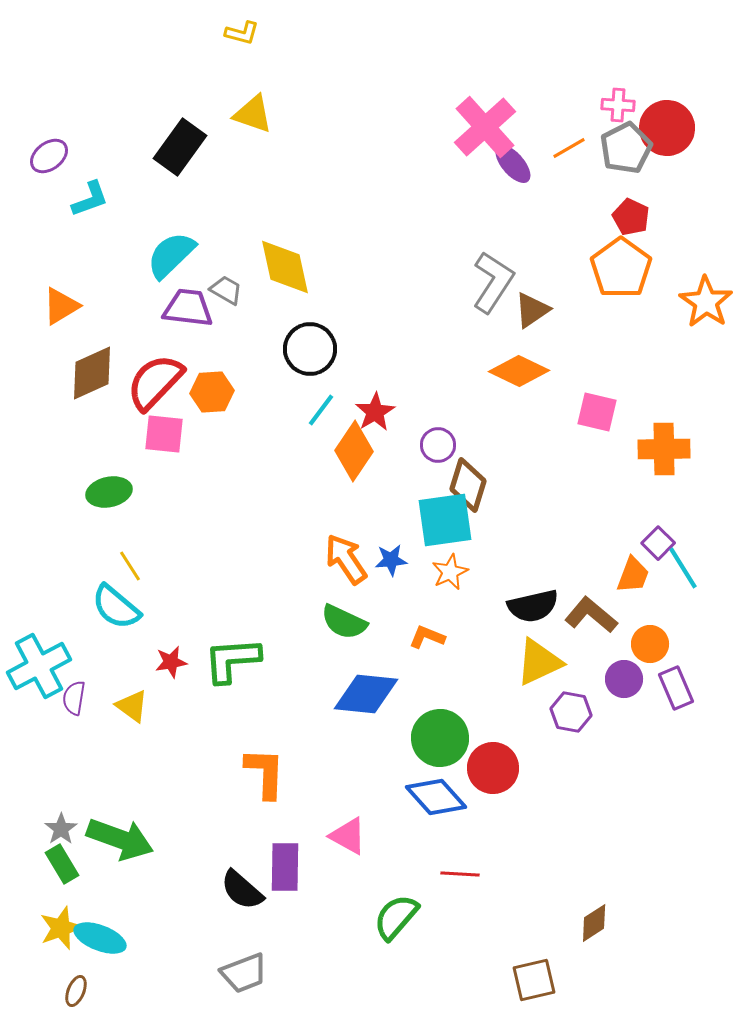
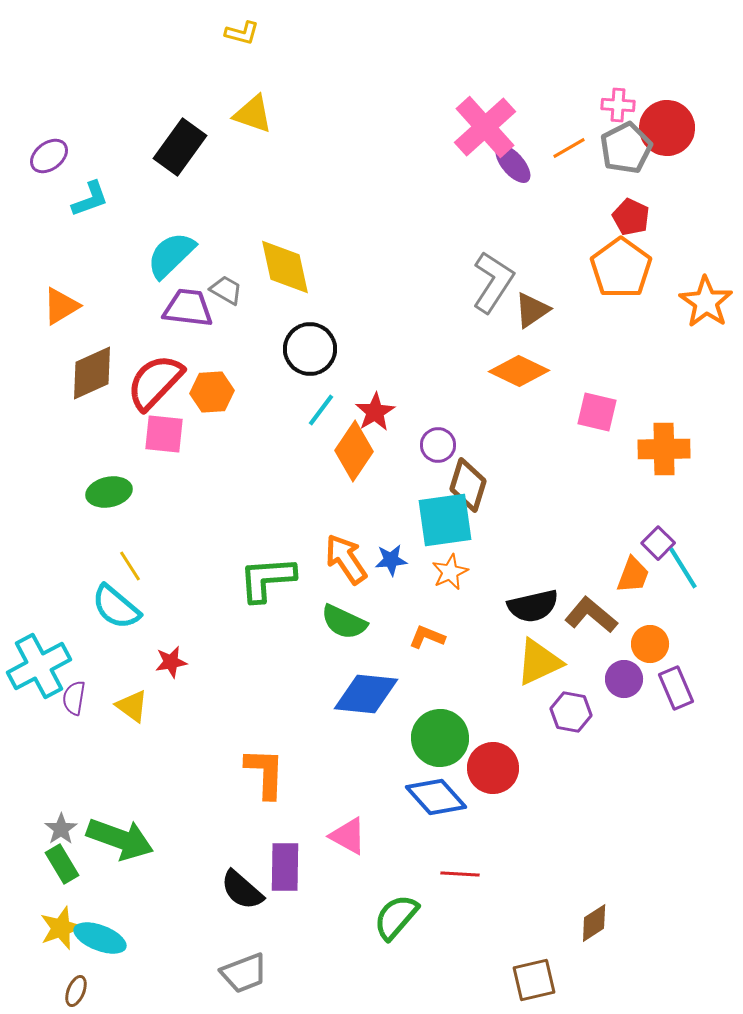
green L-shape at (232, 660): moved 35 px right, 81 px up
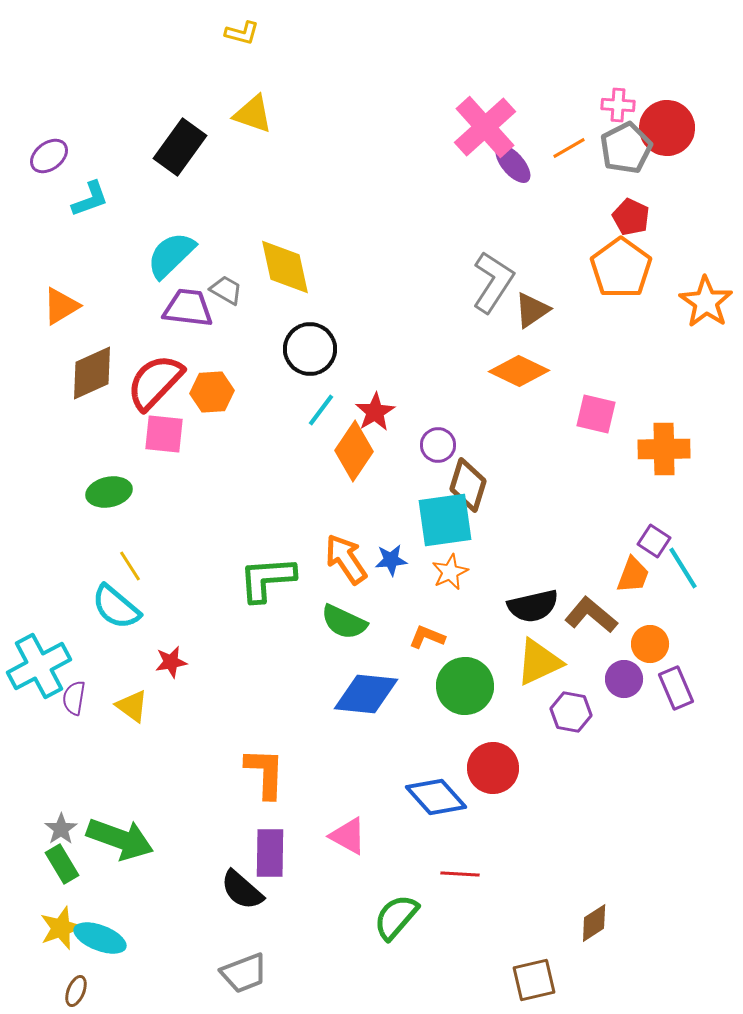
pink square at (597, 412): moved 1 px left, 2 px down
purple square at (658, 543): moved 4 px left, 2 px up; rotated 12 degrees counterclockwise
green circle at (440, 738): moved 25 px right, 52 px up
purple rectangle at (285, 867): moved 15 px left, 14 px up
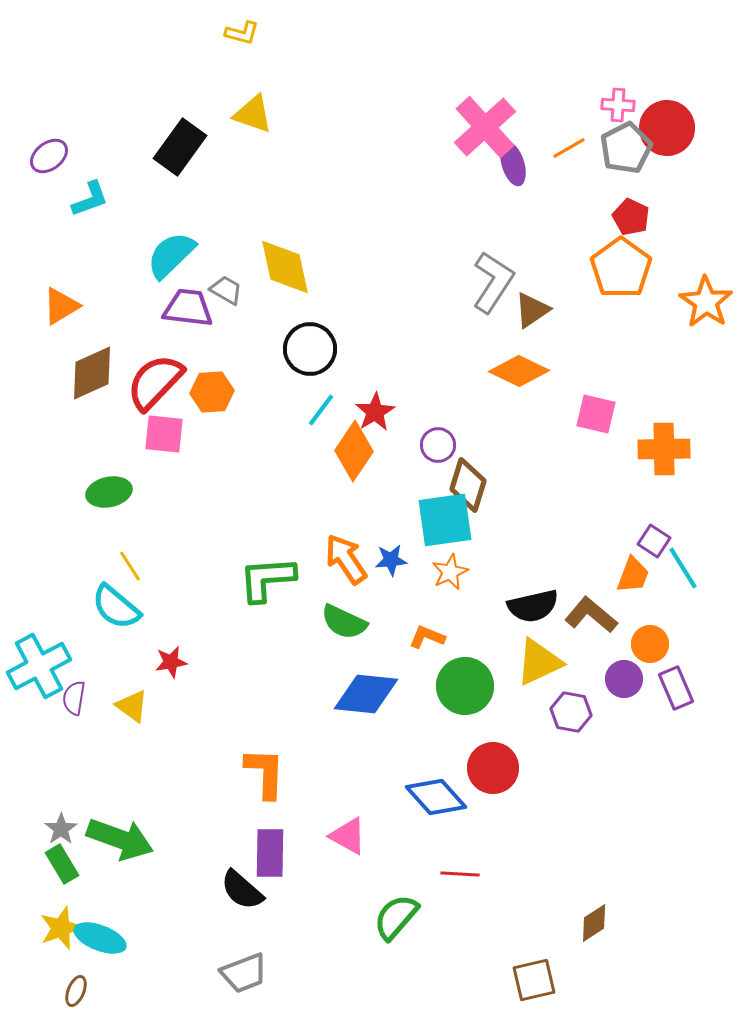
purple ellipse at (513, 164): rotated 24 degrees clockwise
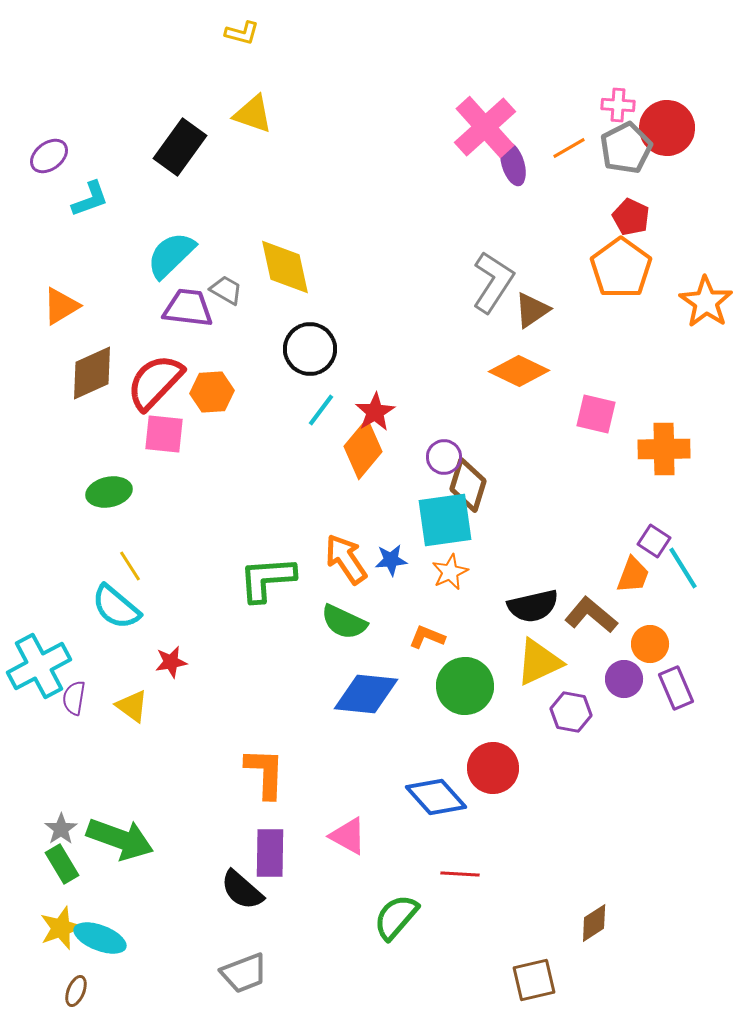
purple circle at (438, 445): moved 6 px right, 12 px down
orange diamond at (354, 451): moved 9 px right, 2 px up; rotated 6 degrees clockwise
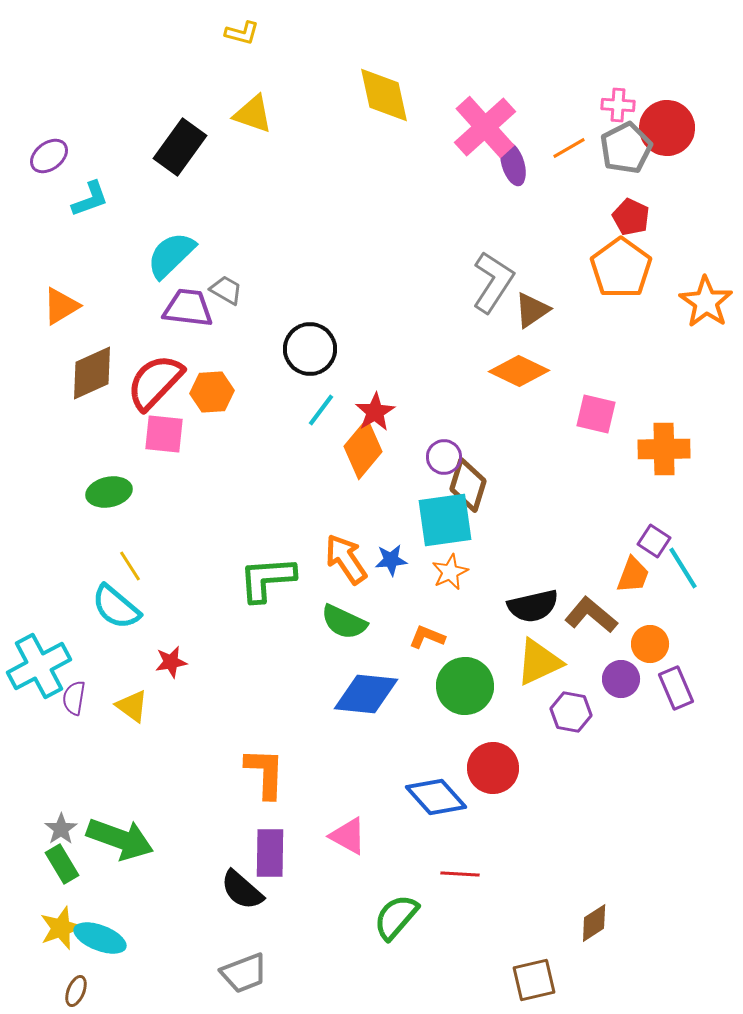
yellow diamond at (285, 267): moved 99 px right, 172 px up
purple circle at (624, 679): moved 3 px left
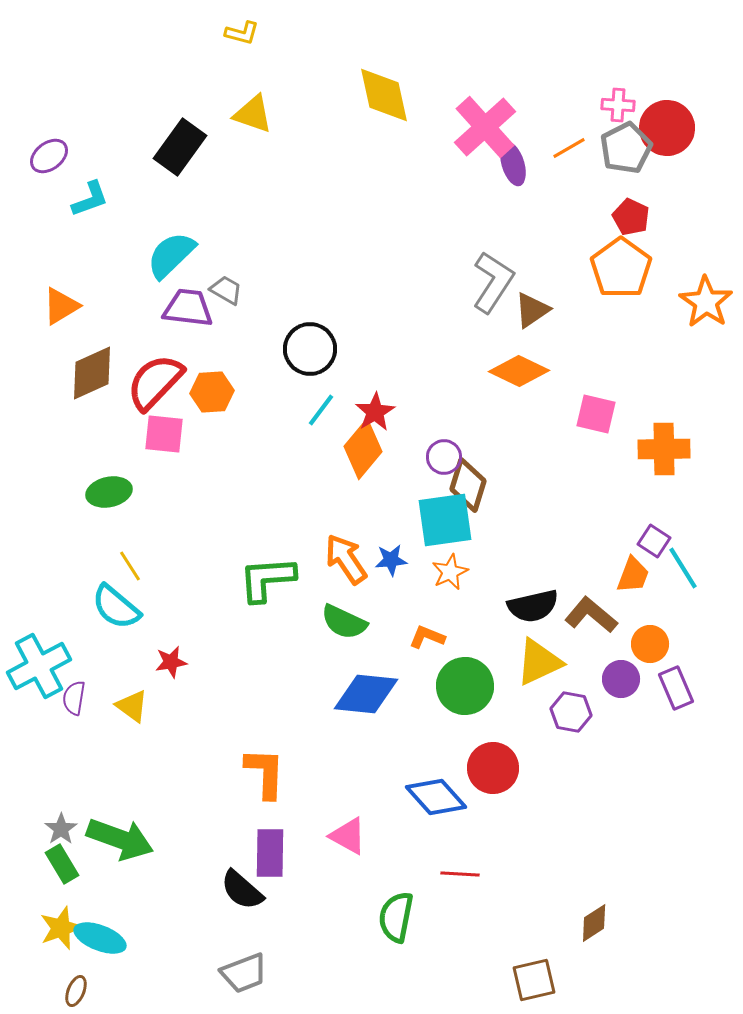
green semicircle at (396, 917): rotated 30 degrees counterclockwise
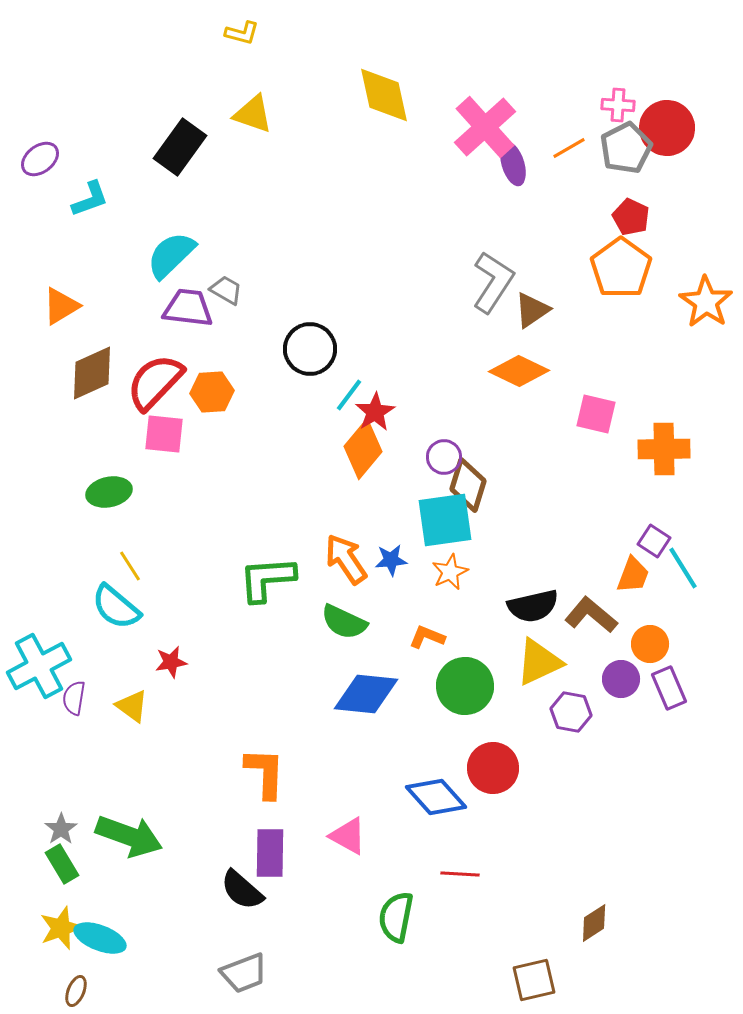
purple ellipse at (49, 156): moved 9 px left, 3 px down
cyan line at (321, 410): moved 28 px right, 15 px up
purple rectangle at (676, 688): moved 7 px left
green arrow at (120, 839): moved 9 px right, 3 px up
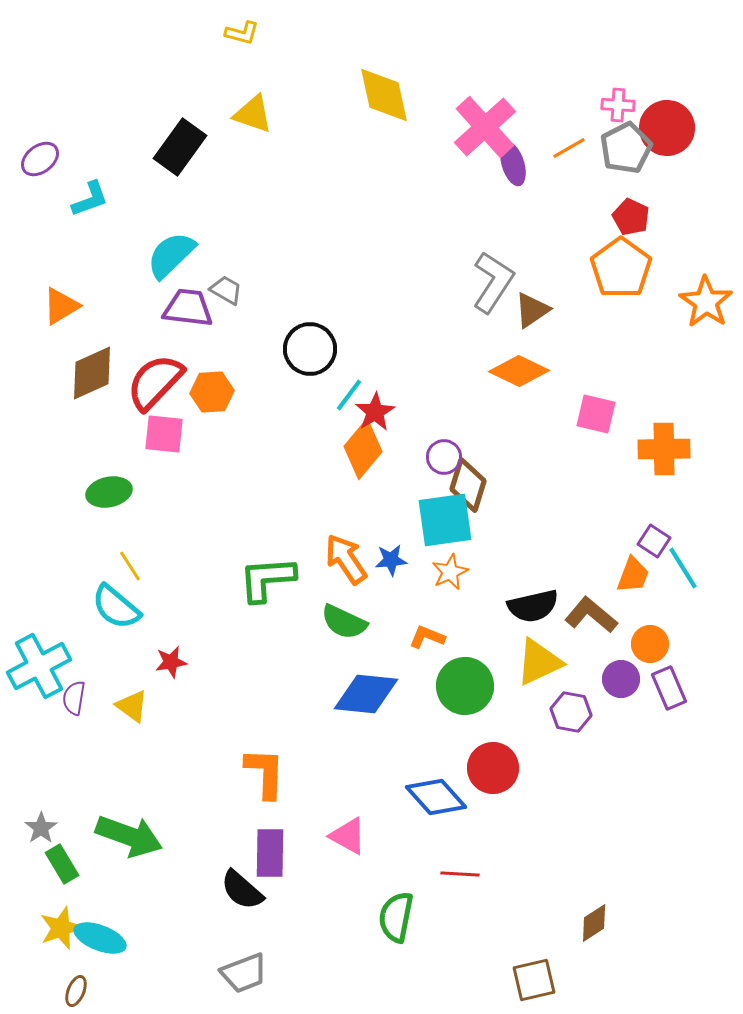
gray star at (61, 829): moved 20 px left, 1 px up
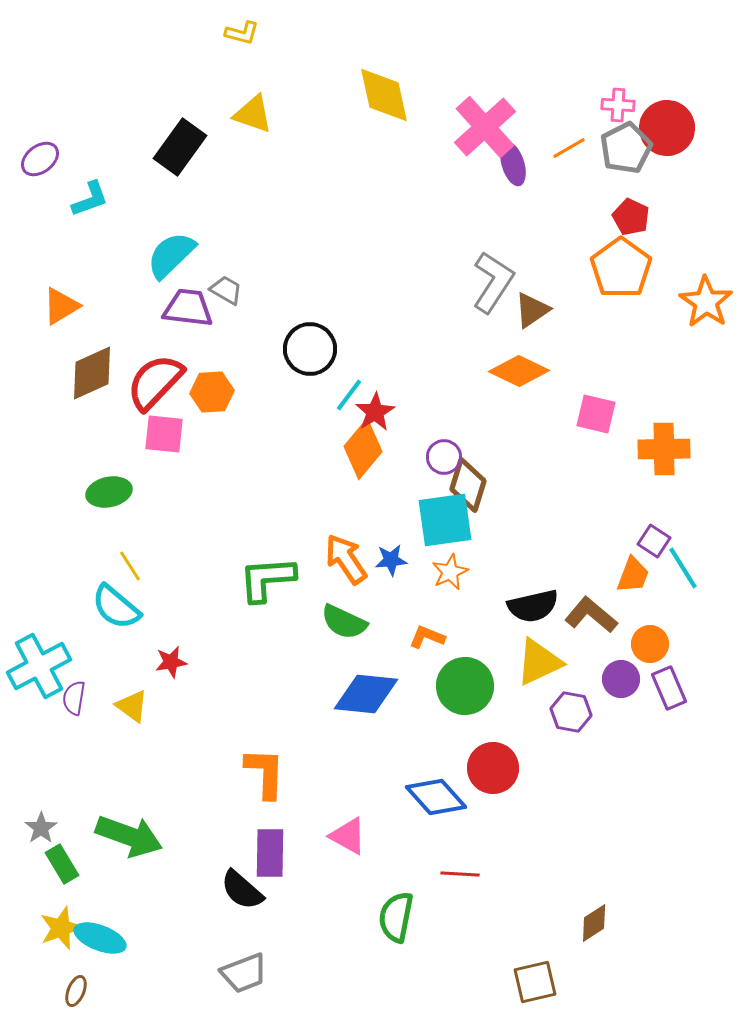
brown square at (534, 980): moved 1 px right, 2 px down
